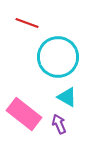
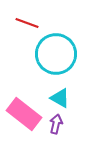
cyan circle: moved 2 px left, 3 px up
cyan triangle: moved 7 px left, 1 px down
purple arrow: moved 3 px left; rotated 36 degrees clockwise
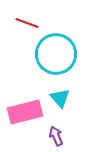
cyan triangle: rotated 20 degrees clockwise
pink rectangle: moved 1 px right, 2 px up; rotated 52 degrees counterclockwise
purple arrow: moved 12 px down; rotated 36 degrees counterclockwise
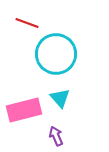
pink rectangle: moved 1 px left, 2 px up
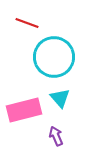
cyan circle: moved 2 px left, 3 px down
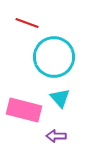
pink rectangle: rotated 28 degrees clockwise
purple arrow: rotated 66 degrees counterclockwise
